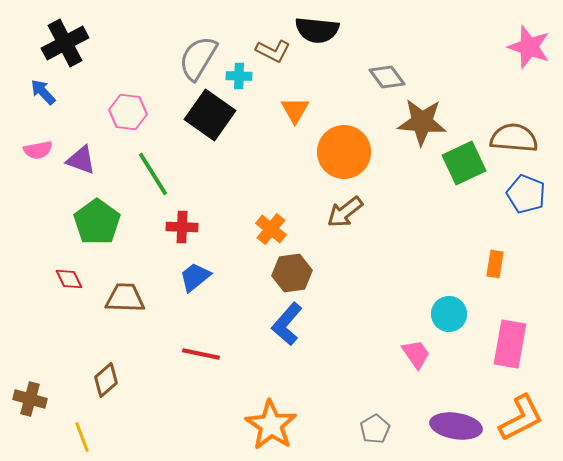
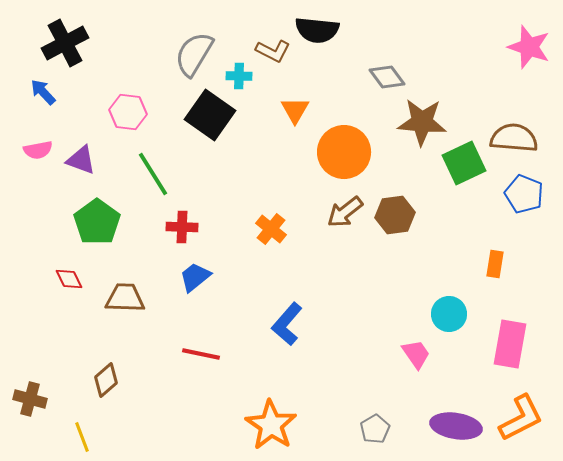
gray semicircle: moved 4 px left, 4 px up
blue pentagon: moved 2 px left
brown hexagon: moved 103 px right, 58 px up
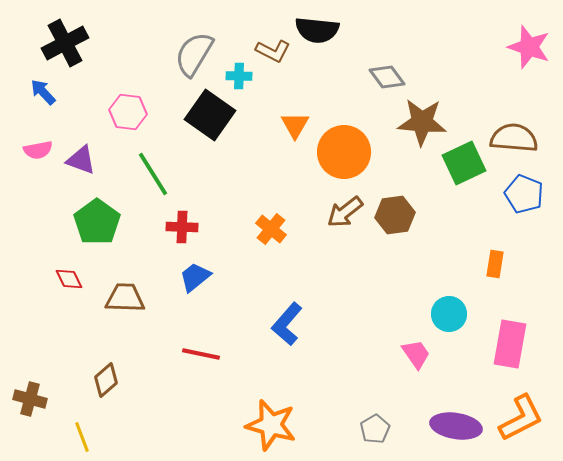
orange triangle: moved 15 px down
orange star: rotated 18 degrees counterclockwise
